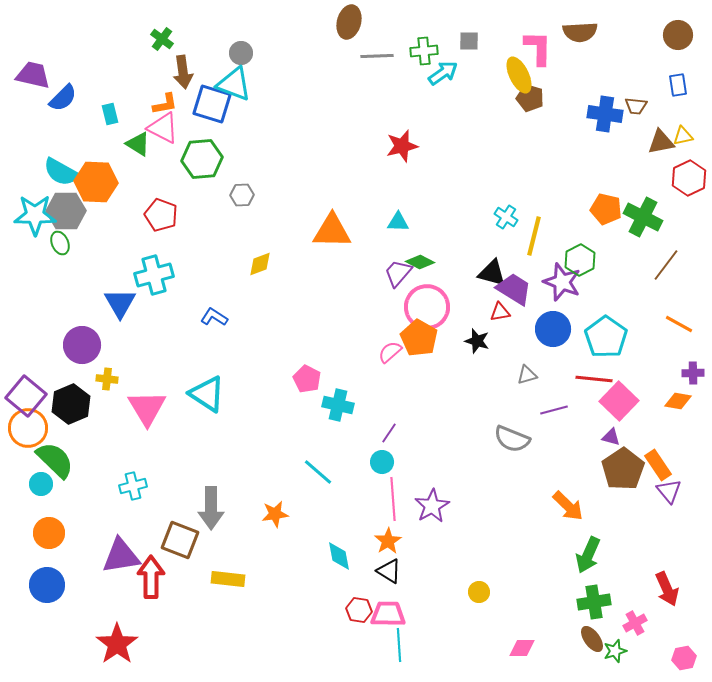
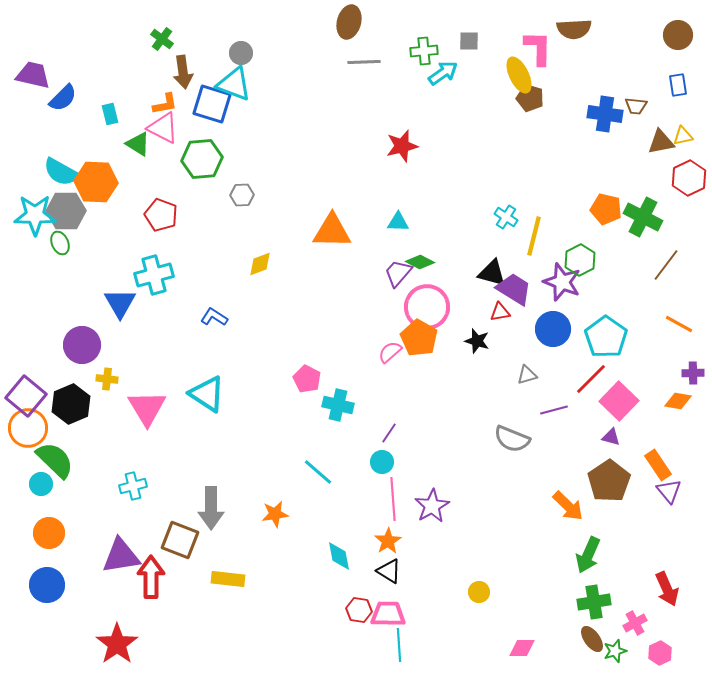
brown semicircle at (580, 32): moved 6 px left, 3 px up
gray line at (377, 56): moved 13 px left, 6 px down
red line at (594, 379): moved 3 px left; rotated 51 degrees counterclockwise
brown pentagon at (623, 469): moved 14 px left, 12 px down
pink hexagon at (684, 658): moved 24 px left, 5 px up; rotated 15 degrees counterclockwise
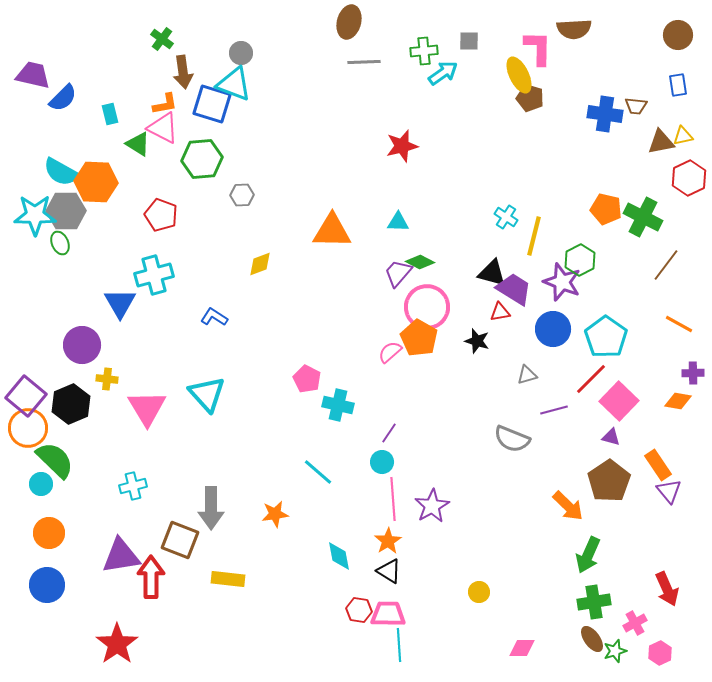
cyan triangle at (207, 394): rotated 15 degrees clockwise
